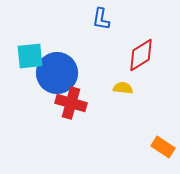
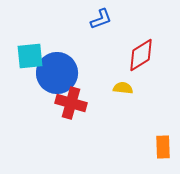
blue L-shape: rotated 120 degrees counterclockwise
orange rectangle: rotated 55 degrees clockwise
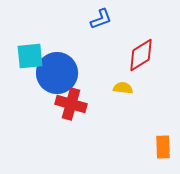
red cross: moved 1 px down
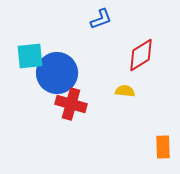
yellow semicircle: moved 2 px right, 3 px down
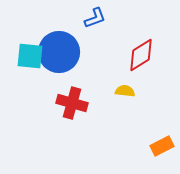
blue L-shape: moved 6 px left, 1 px up
cyan square: rotated 12 degrees clockwise
blue circle: moved 2 px right, 21 px up
red cross: moved 1 px right, 1 px up
orange rectangle: moved 1 px left, 1 px up; rotated 65 degrees clockwise
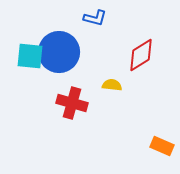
blue L-shape: rotated 35 degrees clockwise
yellow semicircle: moved 13 px left, 6 px up
orange rectangle: rotated 50 degrees clockwise
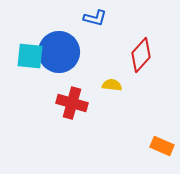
red diamond: rotated 16 degrees counterclockwise
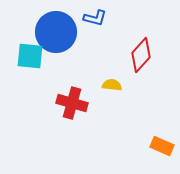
blue circle: moved 3 px left, 20 px up
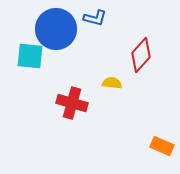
blue circle: moved 3 px up
yellow semicircle: moved 2 px up
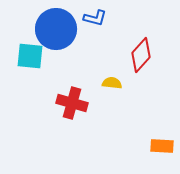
orange rectangle: rotated 20 degrees counterclockwise
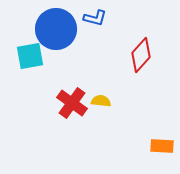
cyan square: rotated 16 degrees counterclockwise
yellow semicircle: moved 11 px left, 18 px down
red cross: rotated 20 degrees clockwise
